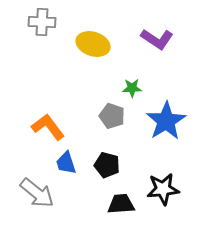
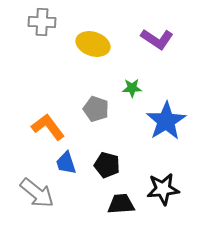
gray pentagon: moved 16 px left, 7 px up
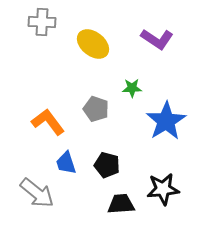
yellow ellipse: rotated 20 degrees clockwise
orange L-shape: moved 5 px up
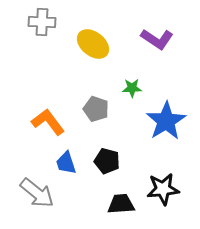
black pentagon: moved 4 px up
